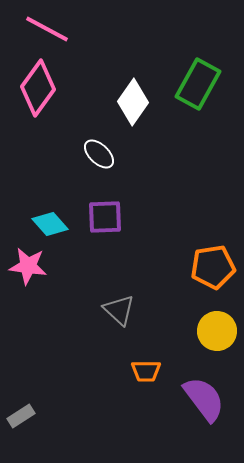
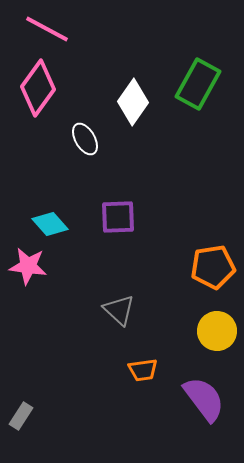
white ellipse: moved 14 px left, 15 px up; rotated 16 degrees clockwise
purple square: moved 13 px right
orange trapezoid: moved 3 px left, 1 px up; rotated 8 degrees counterclockwise
gray rectangle: rotated 24 degrees counterclockwise
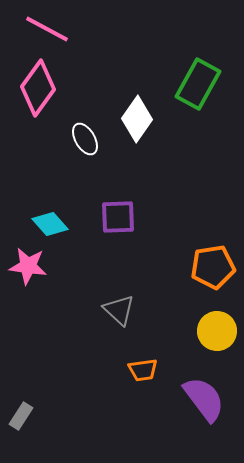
white diamond: moved 4 px right, 17 px down
